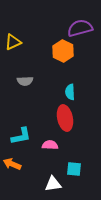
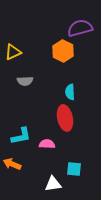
yellow triangle: moved 10 px down
pink semicircle: moved 3 px left, 1 px up
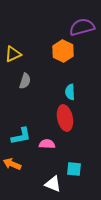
purple semicircle: moved 2 px right, 1 px up
yellow triangle: moved 2 px down
gray semicircle: rotated 70 degrees counterclockwise
white triangle: rotated 30 degrees clockwise
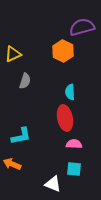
pink semicircle: moved 27 px right
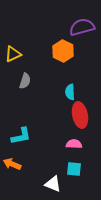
red ellipse: moved 15 px right, 3 px up
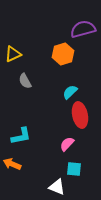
purple semicircle: moved 1 px right, 2 px down
orange hexagon: moved 3 px down; rotated 15 degrees clockwise
gray semicircle: rotated 133 degrees clockwise
cyan semicircle: rotated 49 degrees clockwise
pink semicircle: moved 7 px left; rotated 49 degrees counterclockwise
white triangle: moved 4 px right, 3 px down
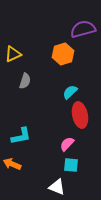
gray semicircle: rotated 133 degrees counterclockwise
cyan square: moved 3 px left, 4 px up
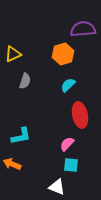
purple semicircle: rotated 10 degrees clockwise
cyan semicircle: moved 2 px left, 7 px up
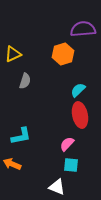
cyan semicircle: moved 10 px right, 5 px down
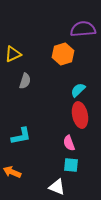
pink semicircle: moved 2 px right, 1 px up; rotated 63 degrees counterclockwise
orange arrow: moved 8 px down
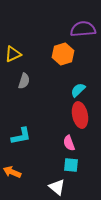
gray semicircle: moved 1 px left
white triangle: rotated 18 degrees clockwise
